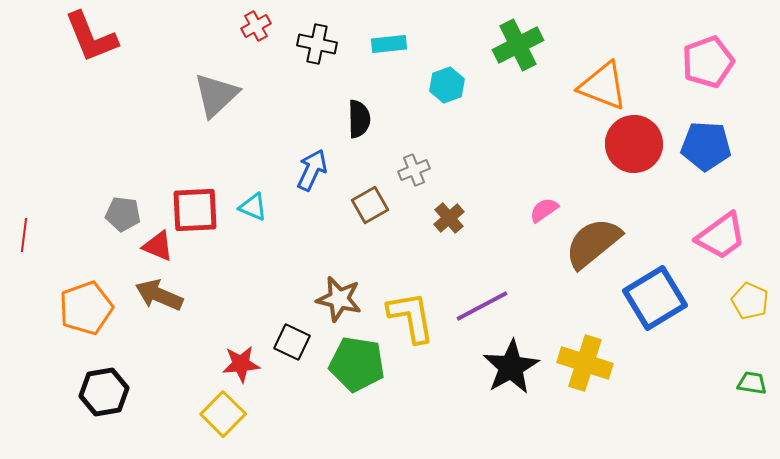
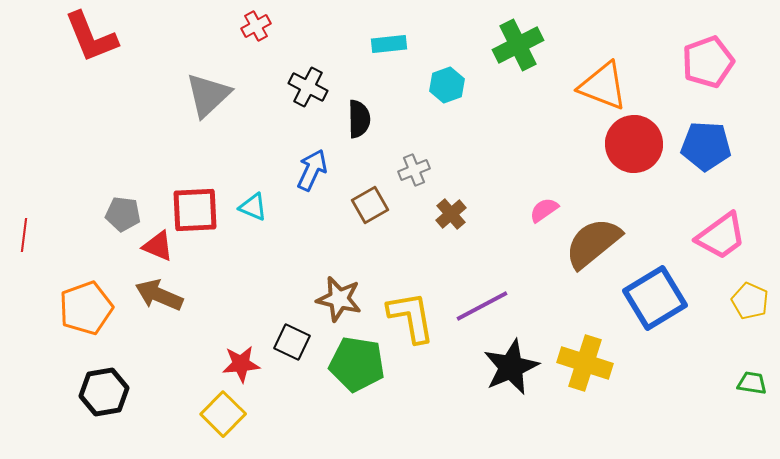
black cross: moved 9 px left, 43 px down; rotated 15 degrees clockwise
gray triangle: moved 8 px left
brown cross: moved 2 px right, 4 px up
black star: rotated 6 degrees clockwise
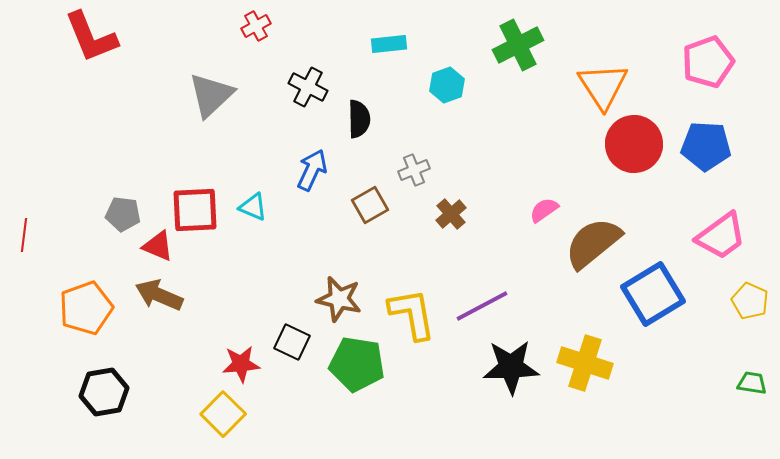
orange triangle: rotated 36 degrees clockwise
gray triangle: moved 3 px right
blue square: moved 2 px left, 4 px up
yellow L-shape: moved 1 px right, 3 px up
black star: rotated 22 degrees clockwise
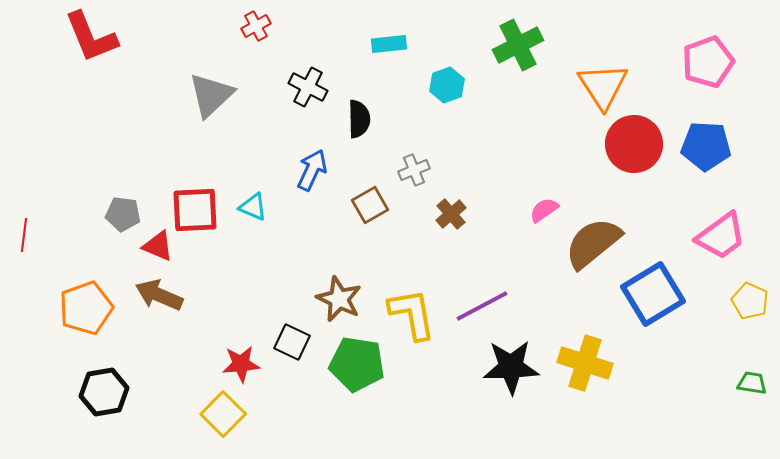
brown star: rotated 12 degrees clockwise
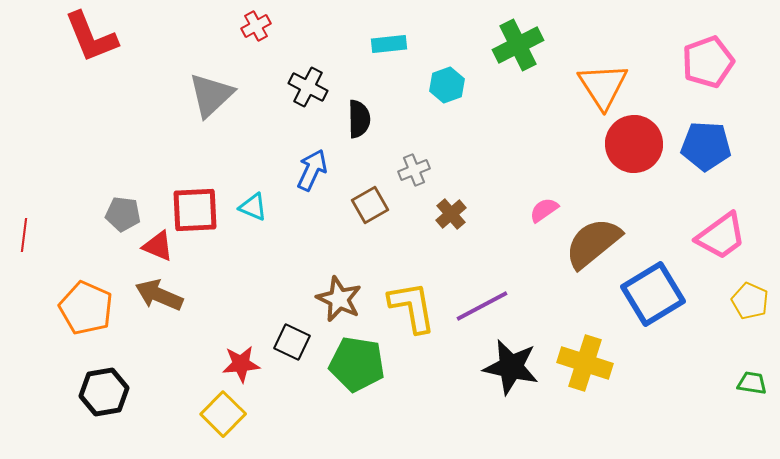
orange pentagon: rotated 28 degrees counterclockwise
yellow L-shape: moved 7 px up
black star: rotated 14 degrees clockwise
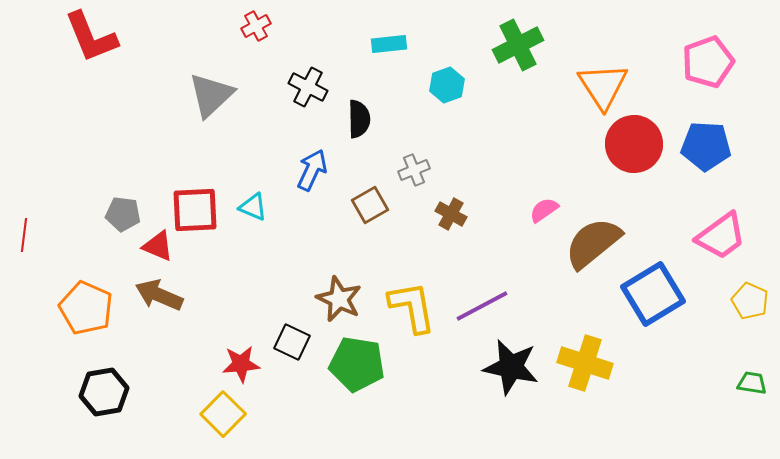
brown cross: rotated 20 degrees counterclockwise
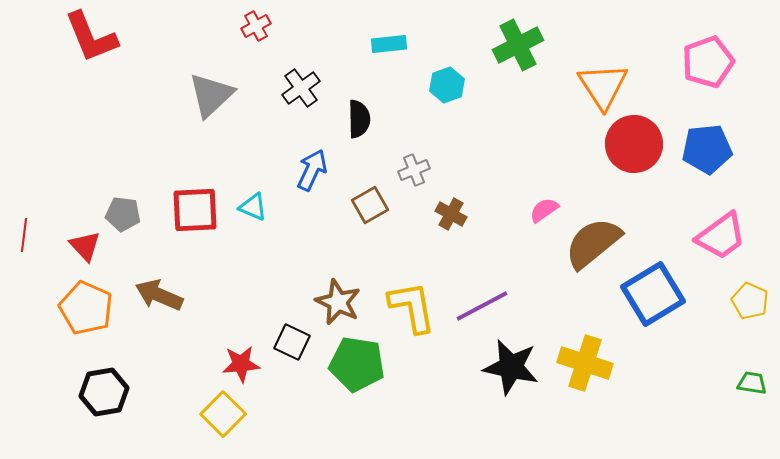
black cross: moved 7 px left, 1 px down; rotated 27 degrees clockwise
blue pentagon: moved 1 px right, 3 px down; rotated 9 degrees counterclockwise
red triangle: moved 73 px left; rotated 24 degrees clockwise
brown star: moved 1 px left, 3 px down
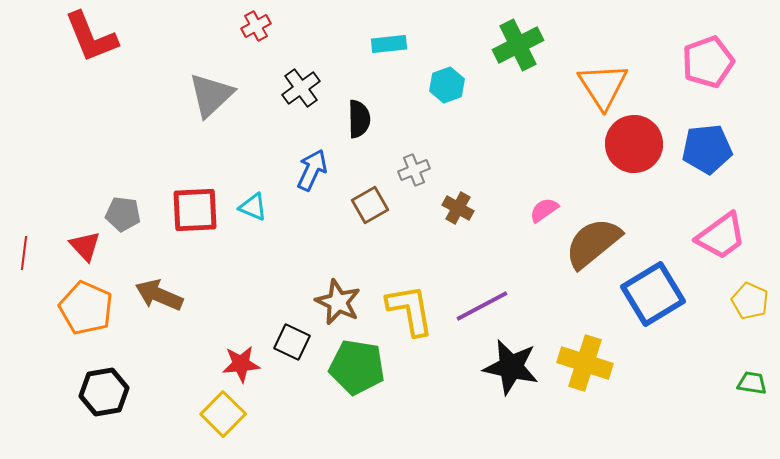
brown cross: moved 7 px right, 6 px up
red line: moved 18 px down
yellow L-shape: moved 2 px left, 3 px down
green pentagon: moved 3 px down
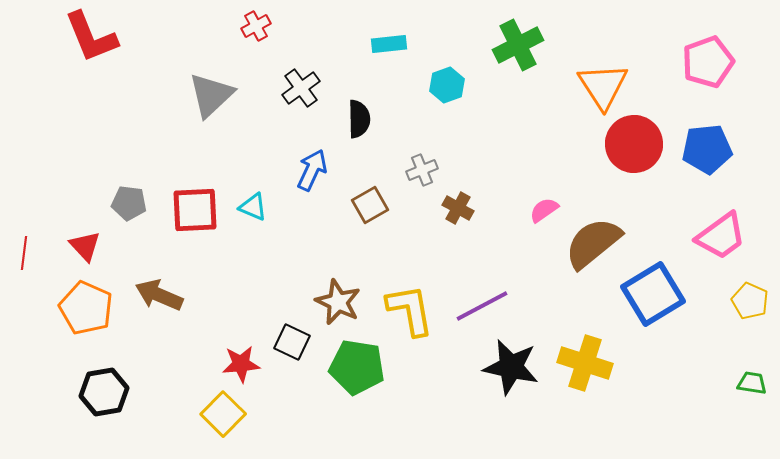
gray cross: moved 8 px right
gray pentagon: moved 6 px right, 11 px up
